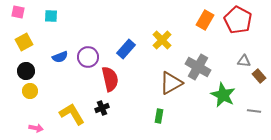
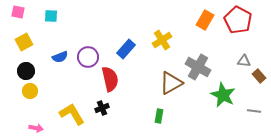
yellow cross: rotated 12 degrees clockwise
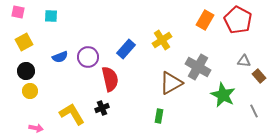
gray line: rotated 56 degrees clockwise
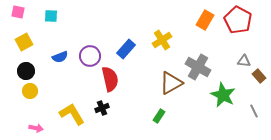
purple circle: moved 2 px right, 1 px up
green rectangle: rotated 24 degrees clockwise
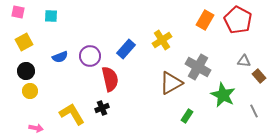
green rectangle: moved 28 px right
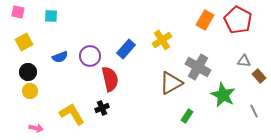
black circle: moved 2 px right, 1 px down
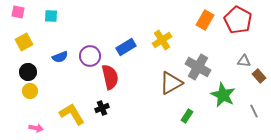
blue rectangle: moved 2 px up; rotated 18 degrees clockwise
red semicircle: moved 2 px up
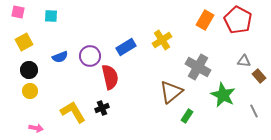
black circle: moved 1 px right, 2 px up
brown triangle: moved 9 px down; rotated 10 degrees counterclockwise
yellow L-shape: moved 1 px right, 2 px up
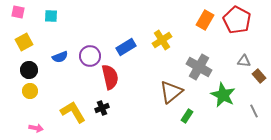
red pentagon: moved 1 px left
gray cross: moved 1 px right
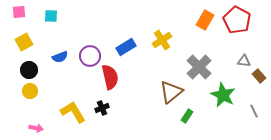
pink square: moved 1 px right; rotated 16 degrees counterclockwise
gray cross: rotated 15 degrees clockwise
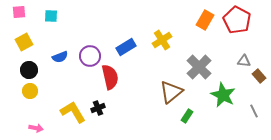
black cross: moved 4 px left
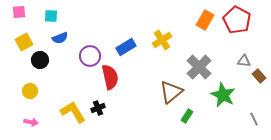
blue semicircle: moved 19 px up
black circle: moved 11 px right, 10 px up
gray line: moved 8 px down
pink arrow: moved 5 px left, 6 px up
